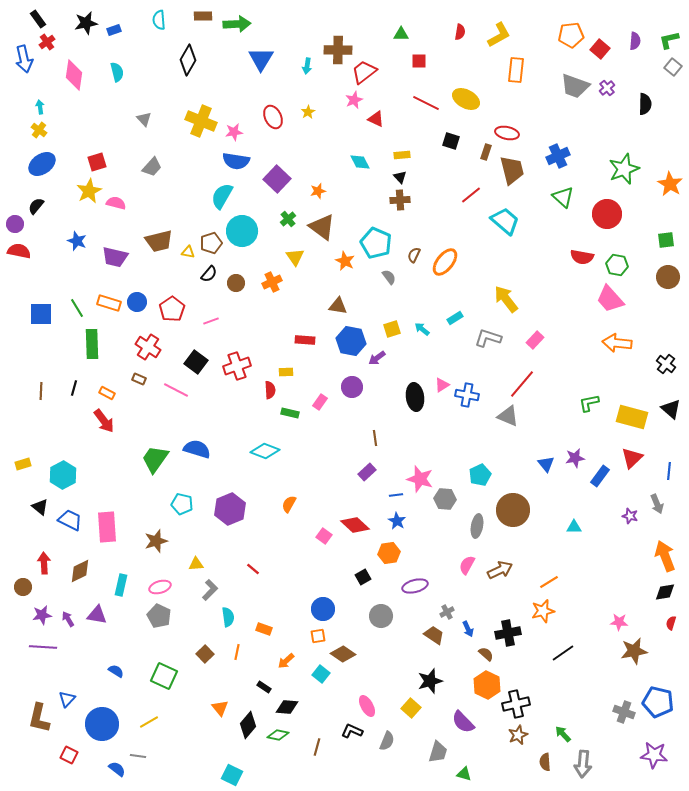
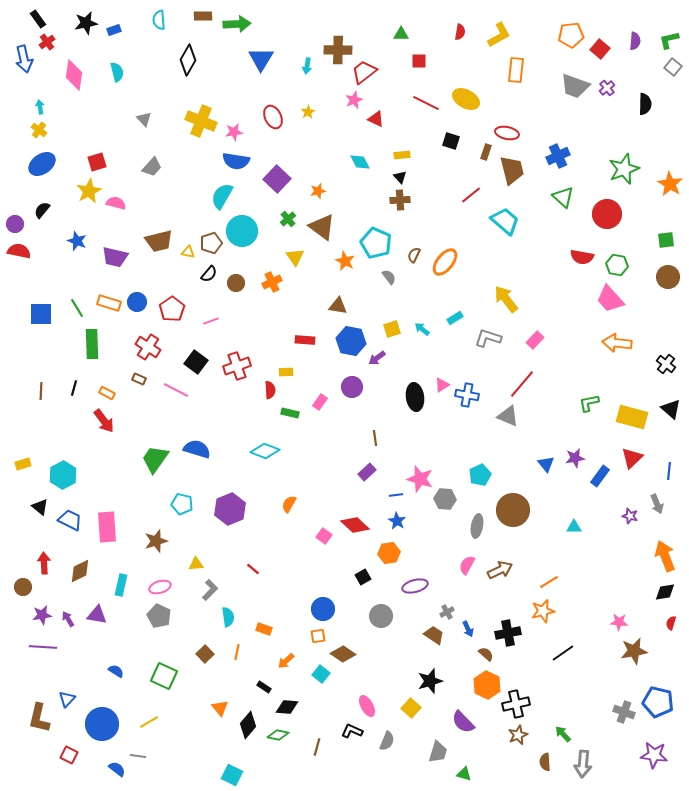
black semicircle at (36, 206): moved 6 px right, 4 px down
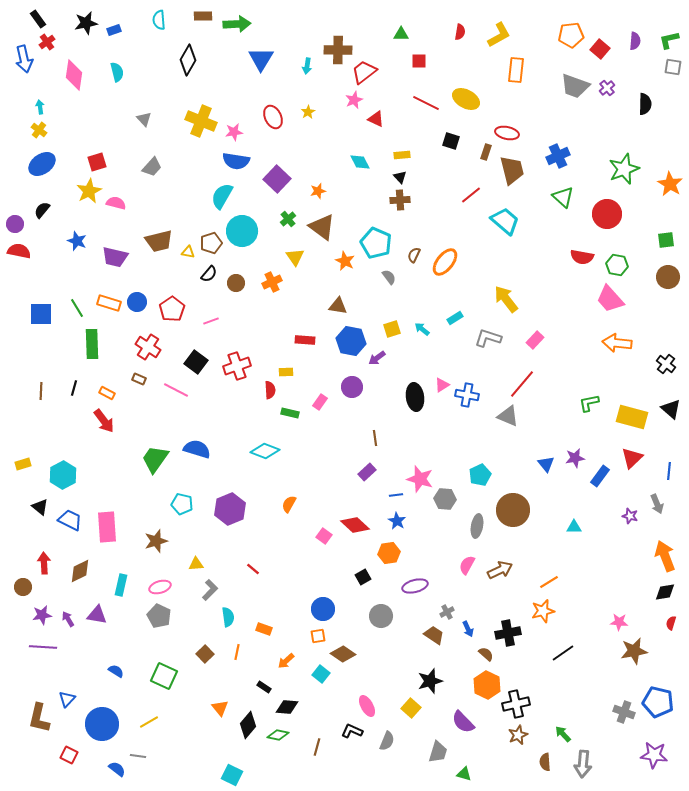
gray square at (673, 67): rotated 30 degrees counterclockwise
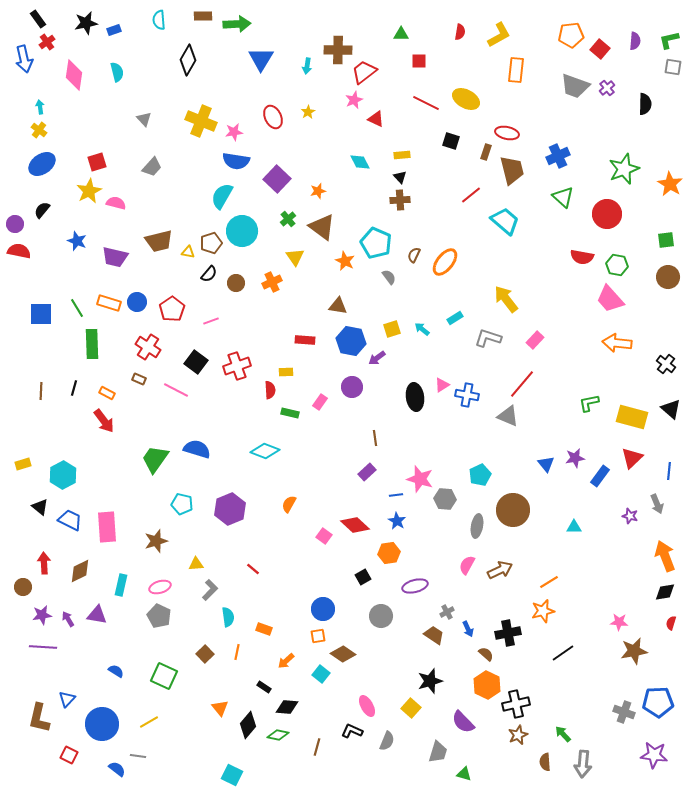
blue pentagon at (658, 702): rotated 16 degrees counterclockwise
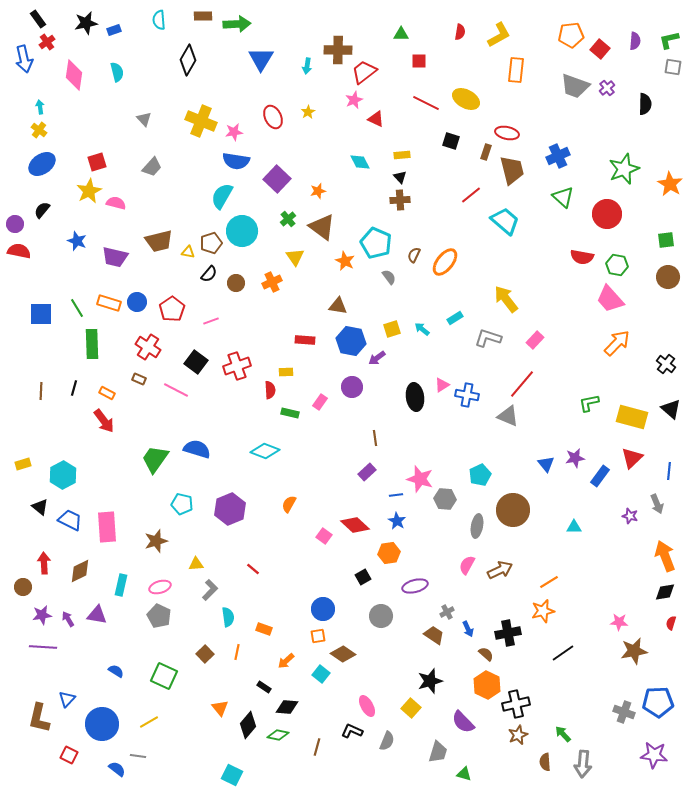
orange arrow at (617, 343): rotated 128 degrees clockwise
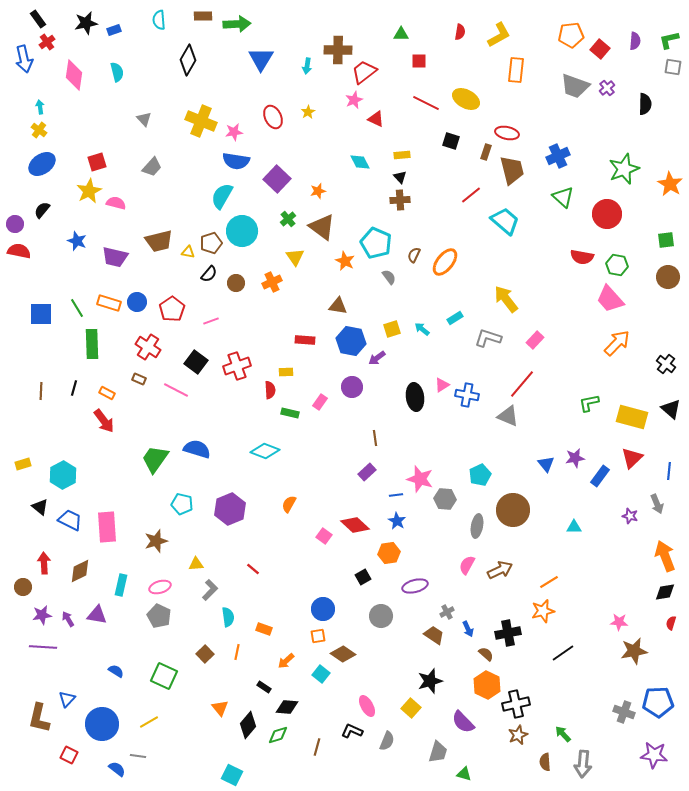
green diamond at (278, 735): rotated 30 degrees counterclockwise
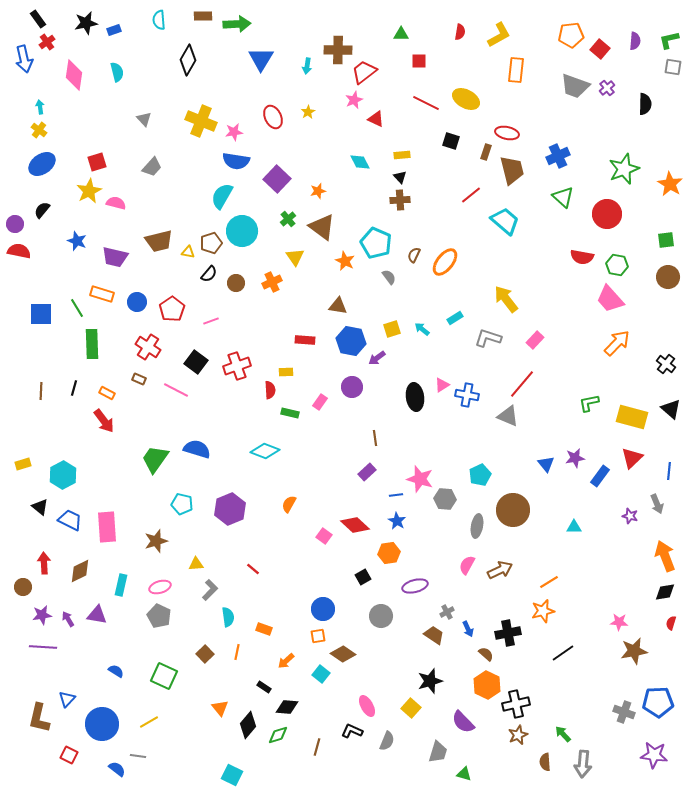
orange rectangle at (109, 303): moved 7 px left, 9 px up
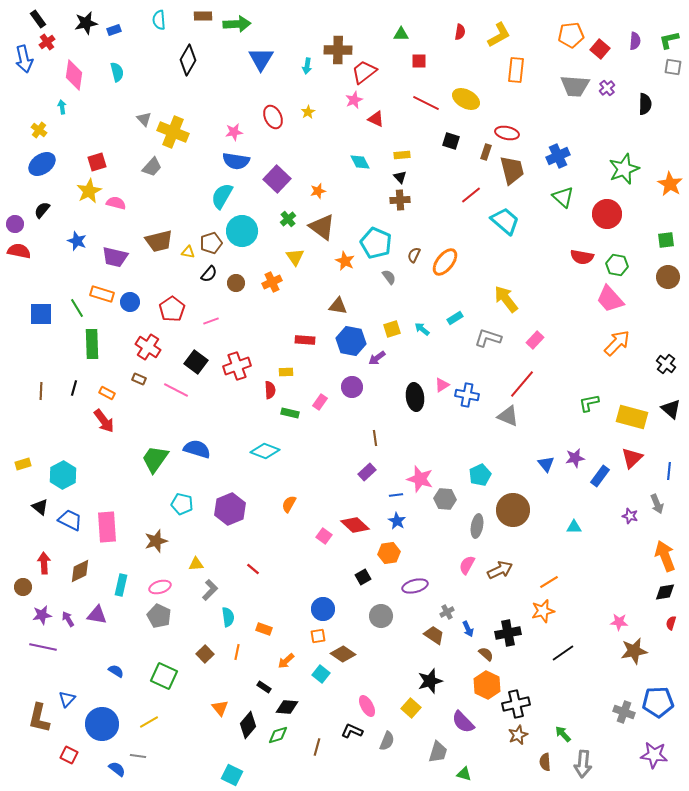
gray trapezoid at (575, 86): rotated 16 degrees counterclockwise
cyan arrow at (40, 107): moved 22 px right
yellow cross at (201, 121): moved 28 px left, 11 px down
blue circle at (137, 302): moved 7 px left
purple line at (43, 647): rotated 8 degrees clockwise
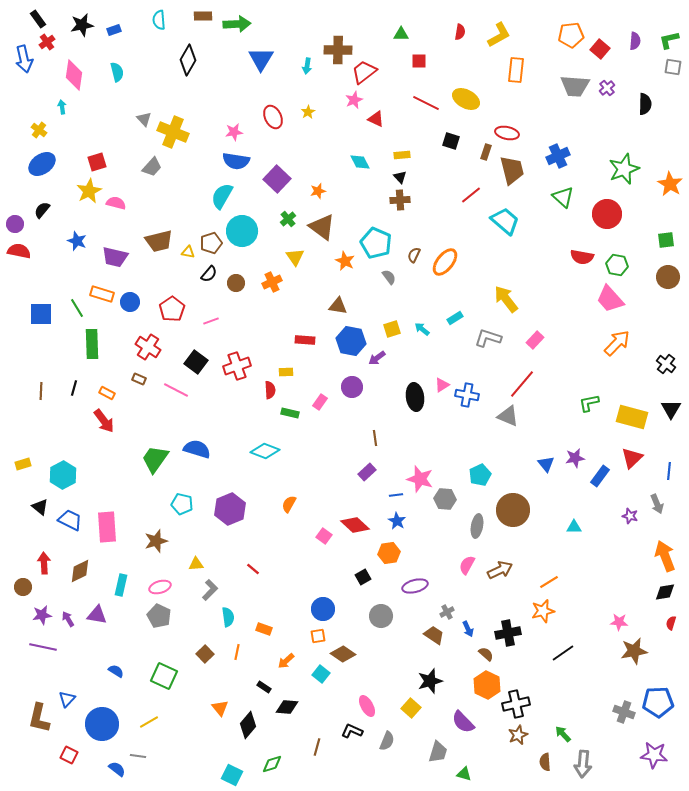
black star at (86, 23): moved 4 px left, 2 px down
black triangle at (671, 409): rotated 20 degrees clockwise
green diamond at (278, 735): moved 6 px left, 29 px down
